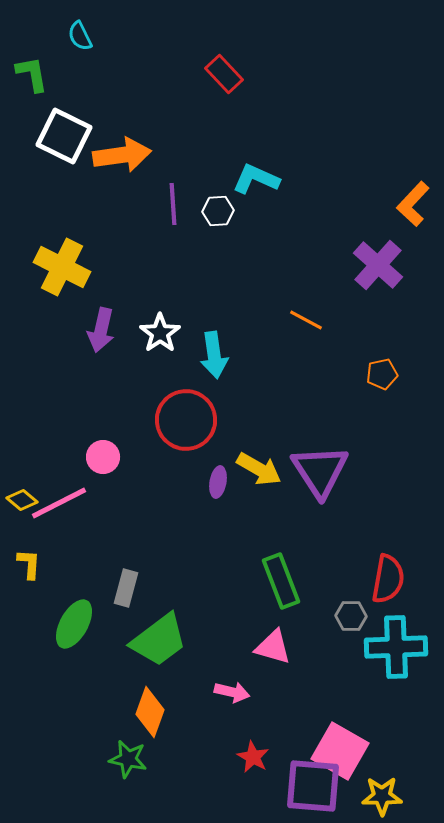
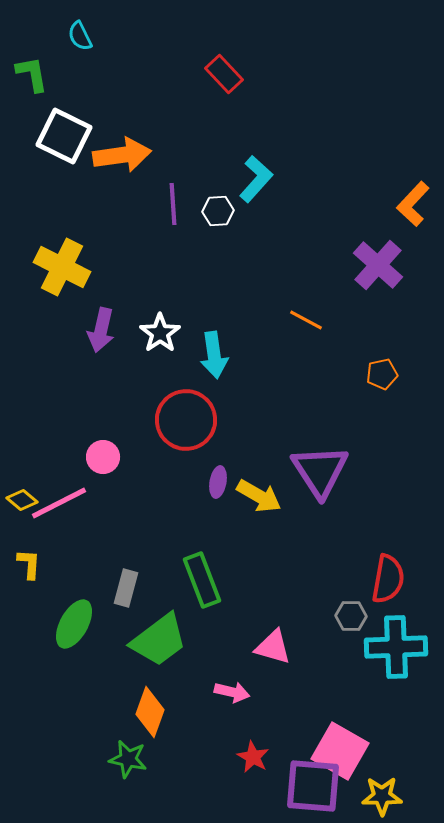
cyan L-shape: rotated 108 degrees clockwise
yellow arrow: moved 27 px down
green rectangle: moved 79 px left, 1 px up
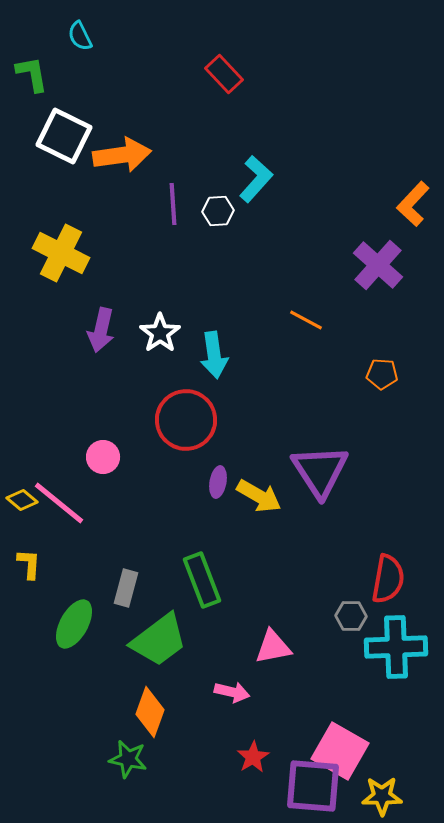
yellow cross: moved 1 px left, 14 px up
orange pentagon: rotated 16 degrees clockwise
pink line: rotated 66 degrees clockwise
pink triangle: rotated 27 degrees counterclockwise
red star: rotated 12 degrees clockwise
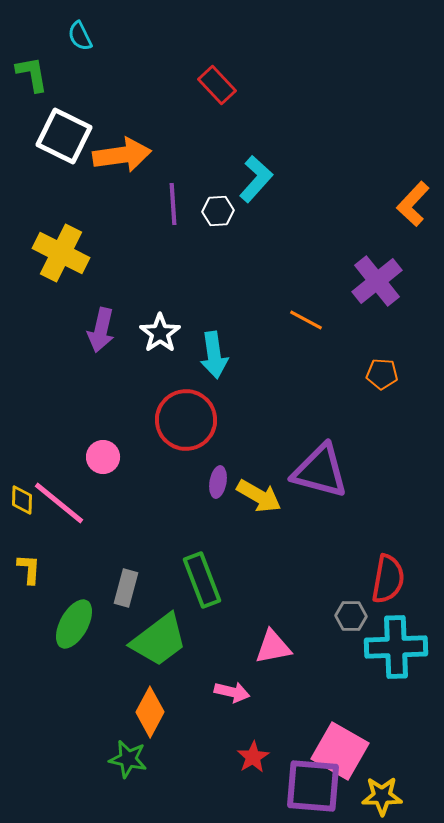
red rectangle: moved 7 px left, 11 px down
purple cross: moved 1 px left, 16 px down; rotated 9 degrees clockwise
purple triangle: rotated 42 degrees counterclockwise
yellow diamond: rotated 52 degrees clockwise
yellow L-shape: moved 5 px down
orange diamond: rotated 9 degrees clockwise
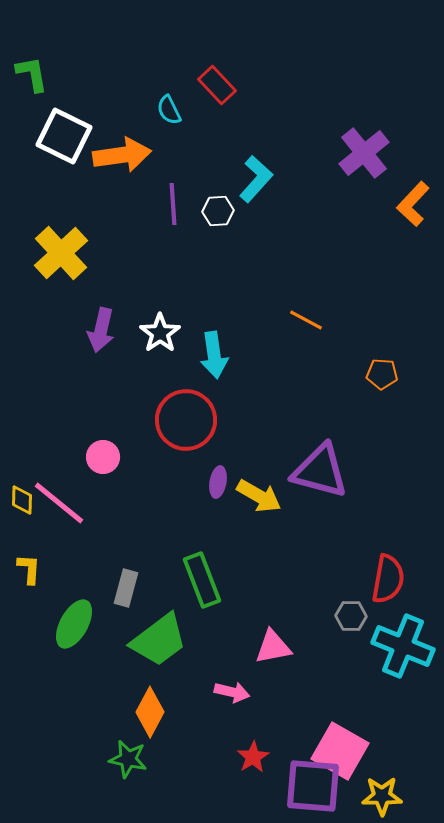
cyan semicircle: moved 89 px right, 74 px down
yellow cross: rotated 20 degrees clockwise
purple cross: moved 13 px left, 128 px up
cyan cross: moved 7 px right, 1 px up; rotated 24 degrees clockwise
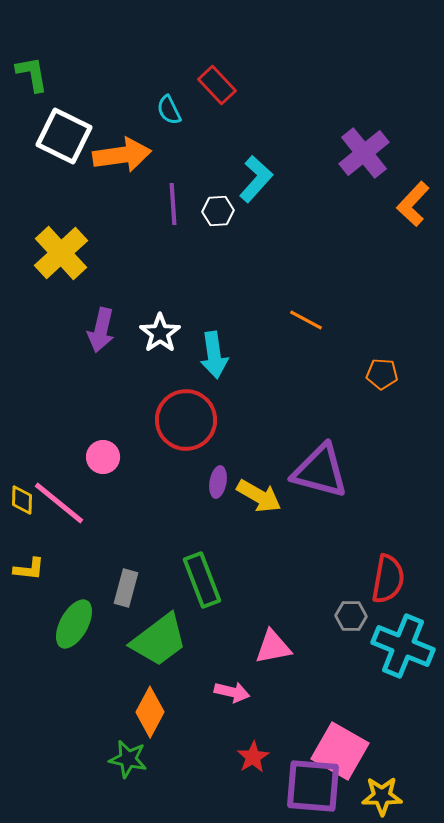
yellow L-shape: rotated 92 degrees clockwise
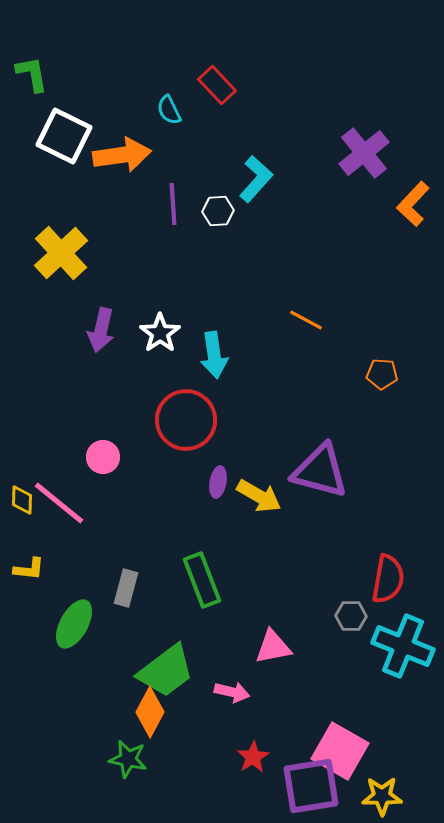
green trapezoid: moved 7 px right, 31 px down
purple square: moved 2 px left; rotated 14 degrees counterclockwise
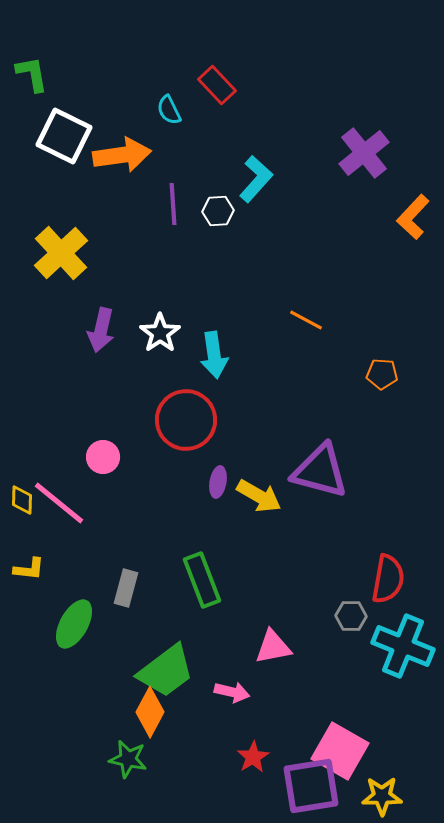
orange L-shape: moved 13 px down
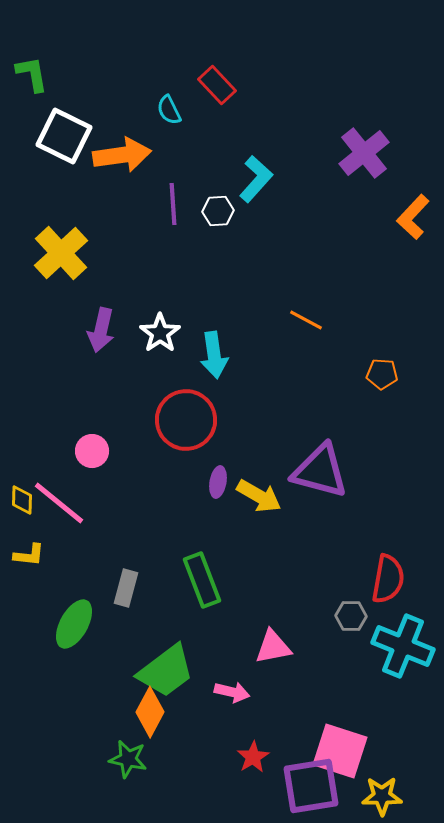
pink circle: moved 11 px left, 6 px up
yellow L-shape: moved 14 px up
pink square: rotated 12 degrees counterclockwise
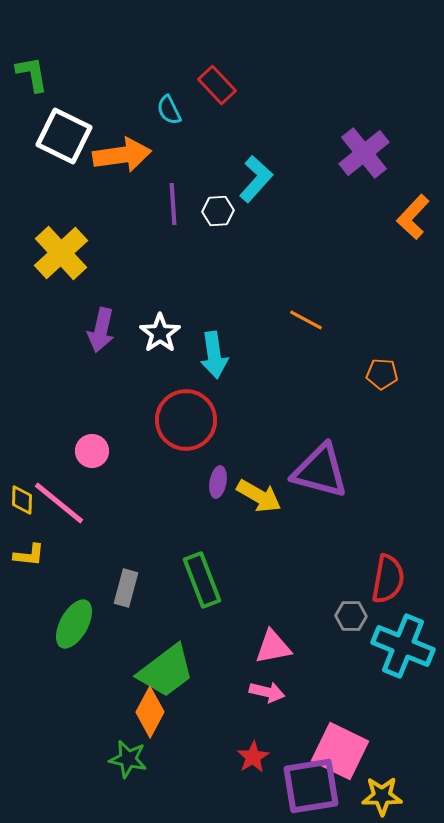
pink arrow: moved 35 px right
pink square: rotated 8 degrees clockwise
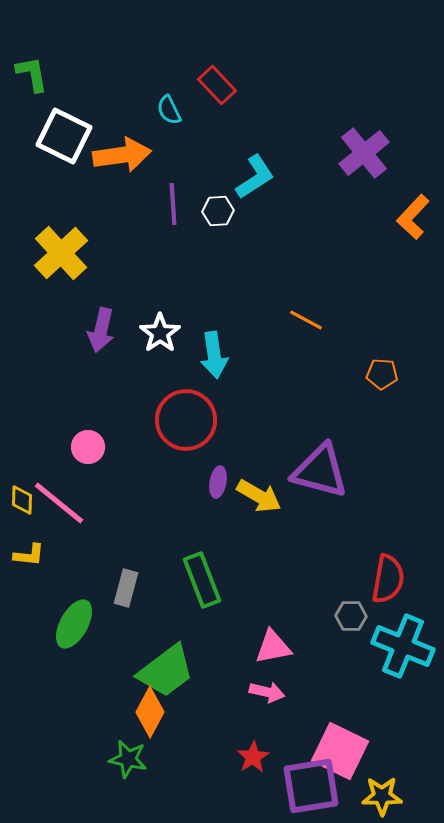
cyan L-shape: moved 1 px left, 2 px up; rotated 15 degrees clockwise
pink circle: moved 4 px left, 4 px up
